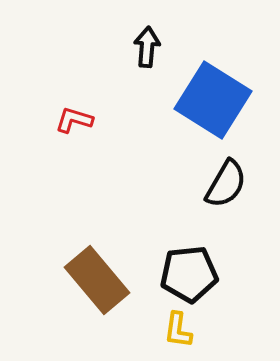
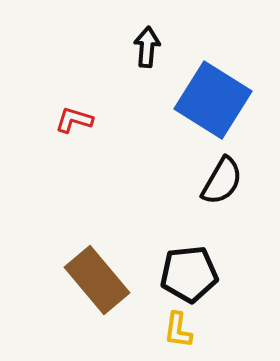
black semicircle: moved 4 px left, 3 px up
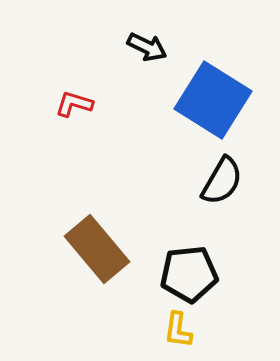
black arrow: rotated 111 degrees clockwise
red L-shape: moved 16 px up
brown rectangle: moved 31 px up
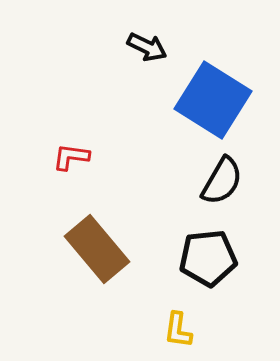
red L-shape: moved 3 px left, 53 px down; rotated 9 degrees counterclockwise
black pentagon: moved 19 px right, 16 px up
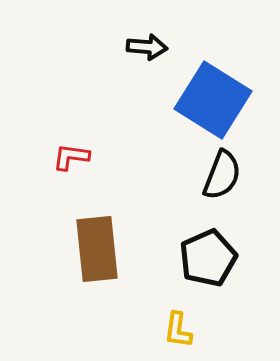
black arrow: rotated 21 degrees counterclockwise
black semicircle: moved 6 px up; rotated 9 degrees counterclockwise
brown rectangle: rotated 34 degrees clockwise
black pentagon: rotated 18 degrees counterclockwise
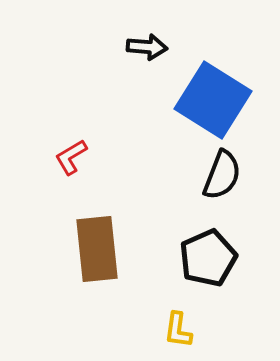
red L-shape: rotated 39 degrees counterclockwise
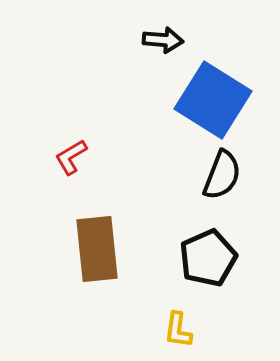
black arrow: moved 16 px right, 7 px up
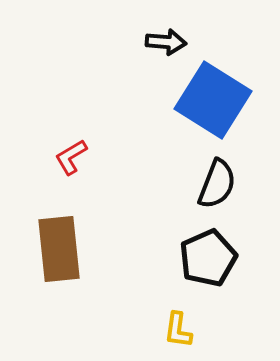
black arrow: moved 3 px right, 2 px down
black semicircle: moved 5 px left, 9 px down
brown rectangle: moved 38 px left
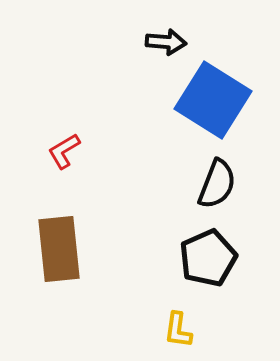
red L-shape: moved 7 px left, 6 px up
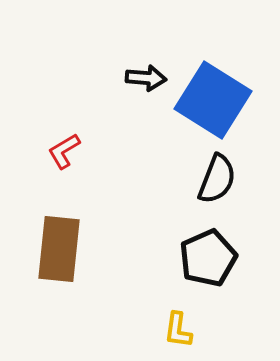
black arrow: moved 20 px left, 36 px down
black semicircle: moved 5 px up
brown rectangle: rotated 12 degrees clockwise
